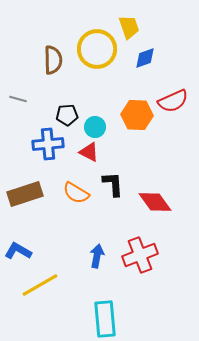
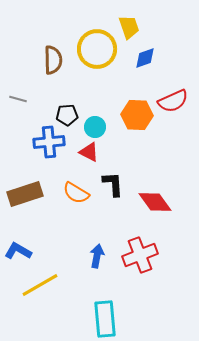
blue cross: moved 1 px right, 2 px up
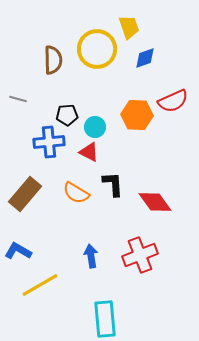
brown rectangle: rotated 32 degrees counterclockwise
blue arrow: moved 6 px left; rotated 20 degrees counterclockwise
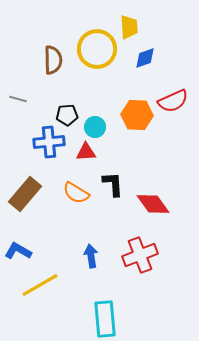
yellow trapezoid: rotated 15 degrees clockwise
red triangle: moved 3 px left; rotated 30 degrees counterclockwise
red diamond: moved 2 px left, 2 px down
